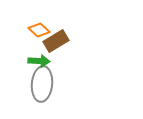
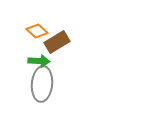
orange diamond: moved 2 px left, 1 px down
brown rectangle: moved 1 px right, 1 px down
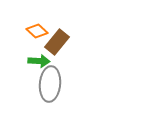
brown rectangle: rotated 20 degrees counterclockwise
gray ellipse: moved 8 px right
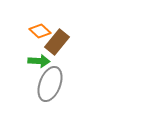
orange diamond: moved 3 px right
gray ellipse: rotated 16 degrees clockwise
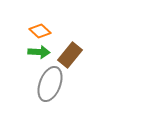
brown rectangle: moved 13 px right, 13 px down
green arrow: moved 9 px up
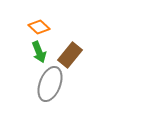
orange diamond: moved 1 px left, 4 px up
green arrow: rotated 65 degrees clockwise
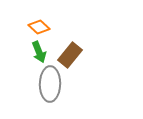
gray ellipse: rotated 20 degrees counterclockwise
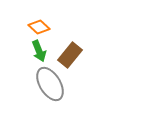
green arrow: moved 1 px up
gray ellipse: rotated 32 degrees counterclockwise
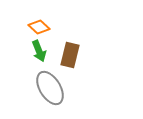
brown rectangle: rotated 25 degrees counterclockwise
gray ellipse: moved 4 px down
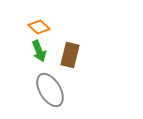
gray ellipse: moved 2 px down
